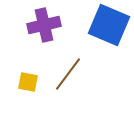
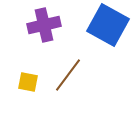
blue square: moved 1 px left; rotated 6 degrees clockwise
brown line: moved 1 px down
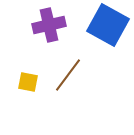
purple cross: moved 5 px right
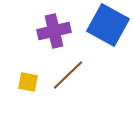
purple cross: moved 5 px right, 6 px down
brown line: rotated 9 degrees clockwise
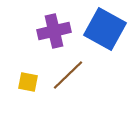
blue square: moved 3 px left, 4 px down
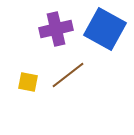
purple cross: moved 2 px right, 2 px up
brown line: rotated 6 degrees clockwise
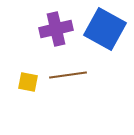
brown line: rotated 30 degrees clockwise
